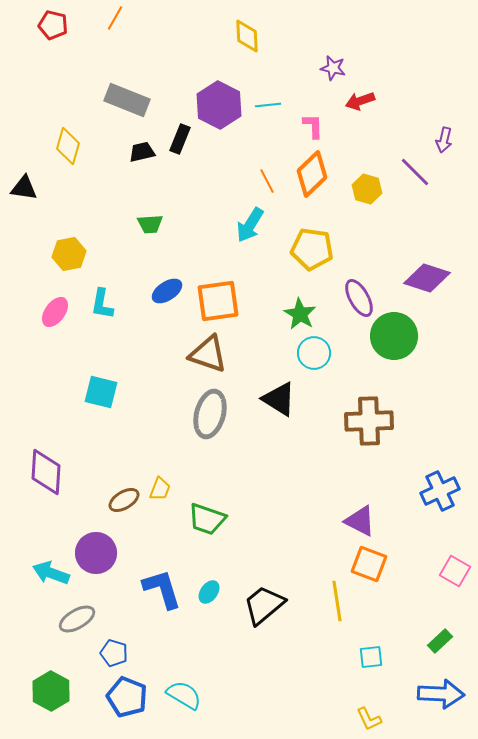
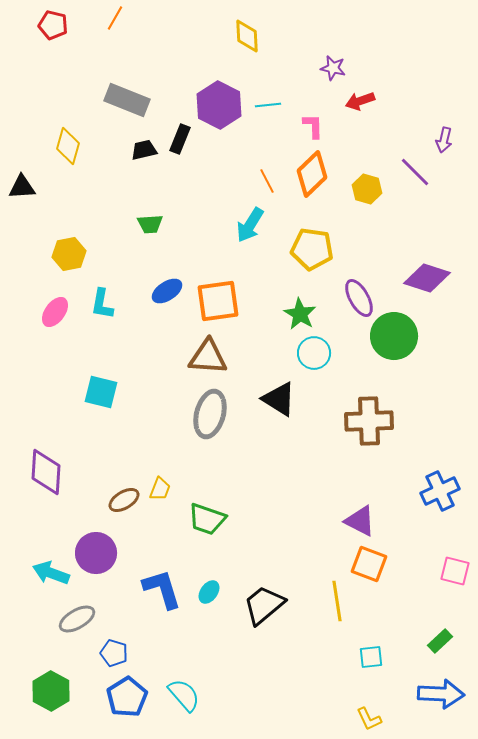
black trapezoid at (142, 152): moved 2 px right, 2 px up
black triangle at (24, 188): moved 2 px left, 1 px up; rotated 12 degrees counterclockwise
brown triangle at (208, 354): moved 3 px down; rotated 15 degrees counterclockwise
pink square at (455, 571): rotated 16 degrees counterclockwise
cyan semicircle at (184, 695): rotated 18 degrees clockwise
blue pentagon at (127, 697): rotated 18 degrees clockwise
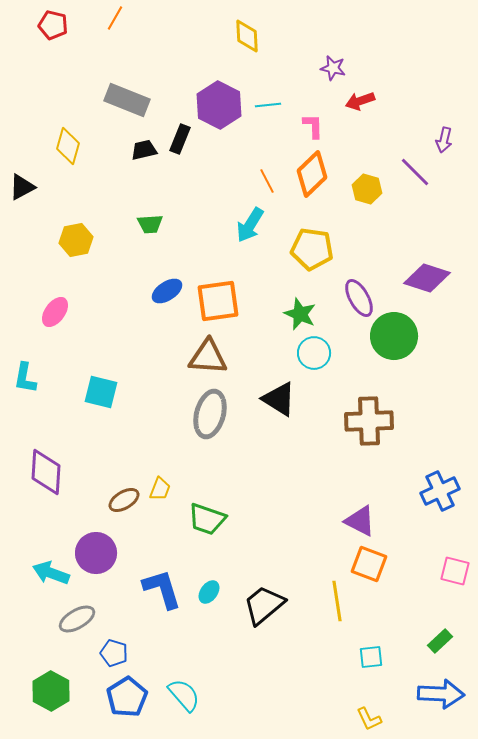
black triangle at (22, 187): rotated 24 degrees counterclockwise
yellow hexagon at (69, 254): moved 7 px right, 14 px up
cyan L-shape at (102, 304): moved 77 px left, 74 px down
green star at (300, 314): rotated 8 degrees counterclockwise
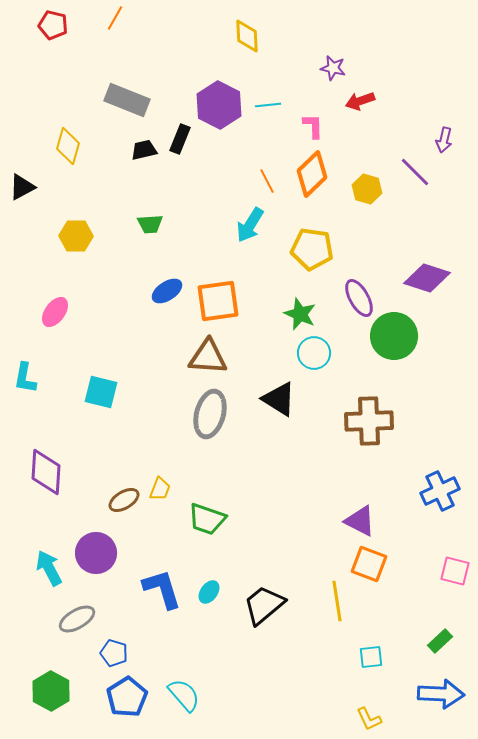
yellow hexagon at (76, 240): moved 4 px up; rotated 12 degrees clockwise
cyan arrow at (51, 573): moved 2 px left, 5 px up; rotated 42 degrees clockwise
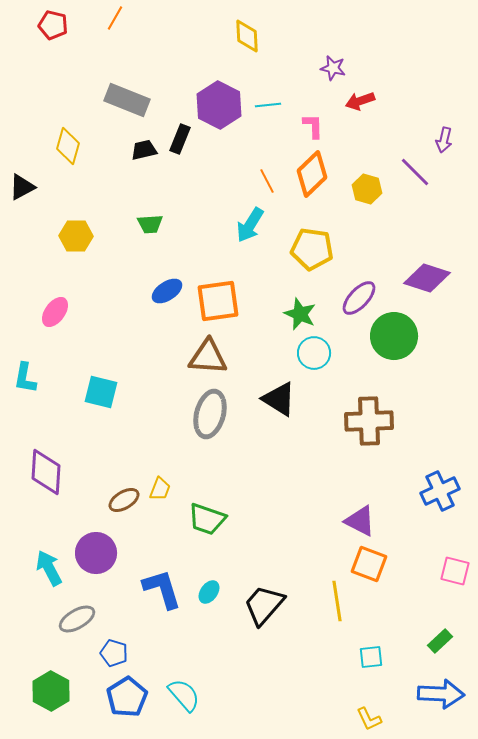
purple ellipse at (359, 298): rotated 72 degrees clockwise
black trapezoid at (264, 605): rotated 9 degrees counterclockwise
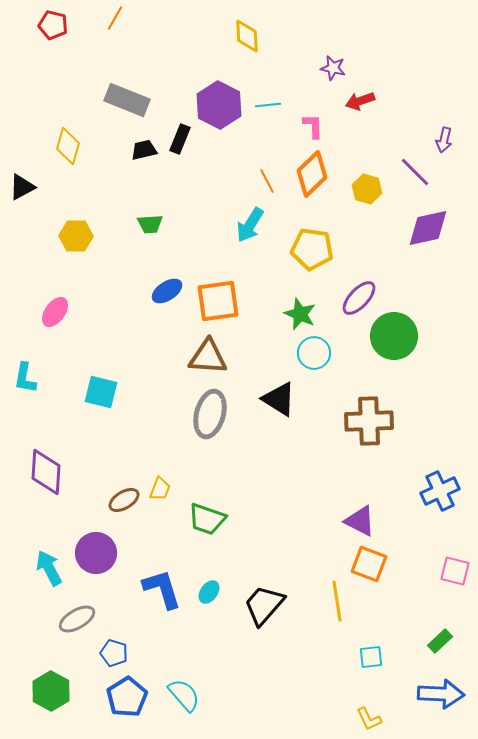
purple diamond at (427, 278): moved 1 px right, 50 px up; rotated 30 degrees counterclockwise
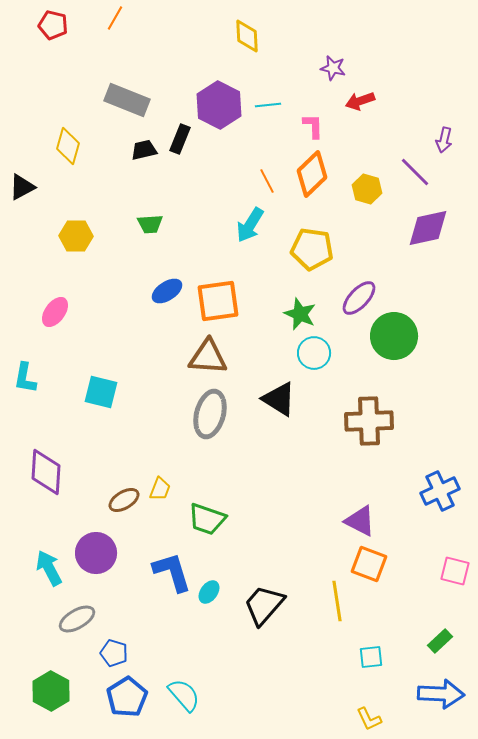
blue L-shape at (162, 589): moved 10 px right, 17 px up
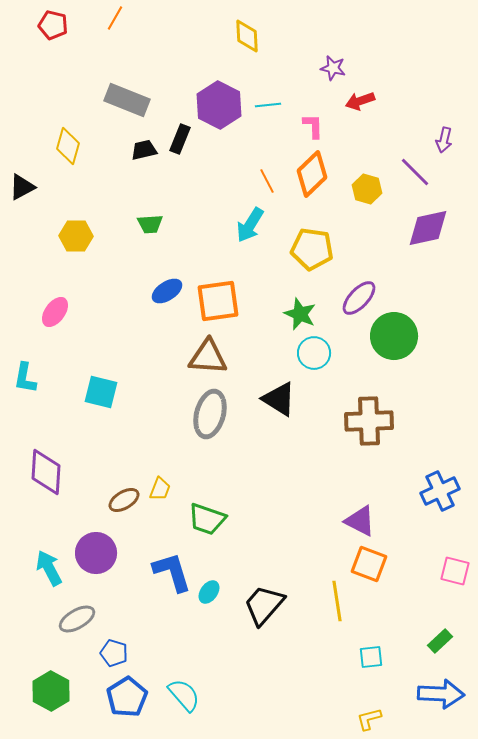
yellow L-shape at (369, 719): rotated 100 degrees clockwise
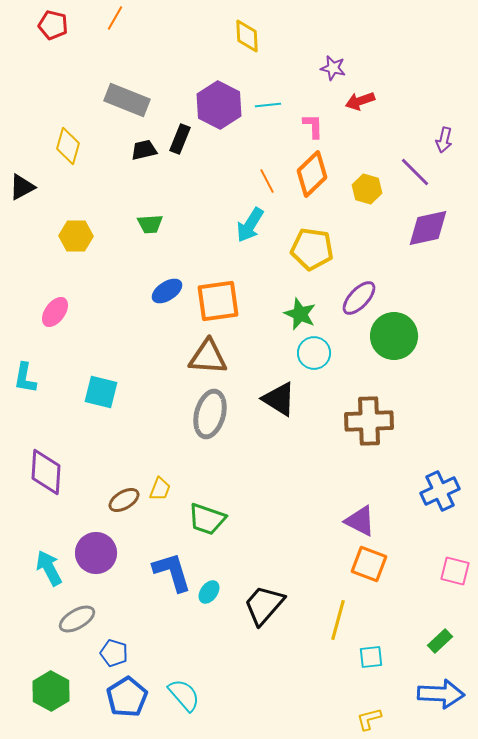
yellow line at (337, 601): moved 1 px right, 19 px down; rotated 24 degrees clockwise
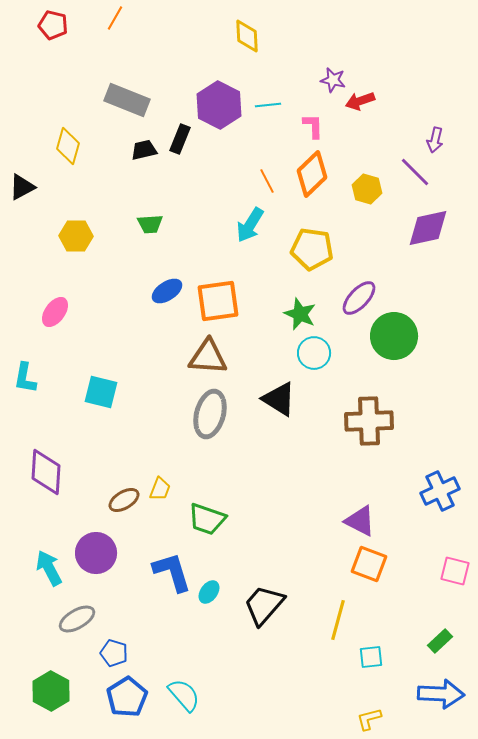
purple star at (333, 68): moved 12 px down
purple arrow at (444, 140): moved 9 px left
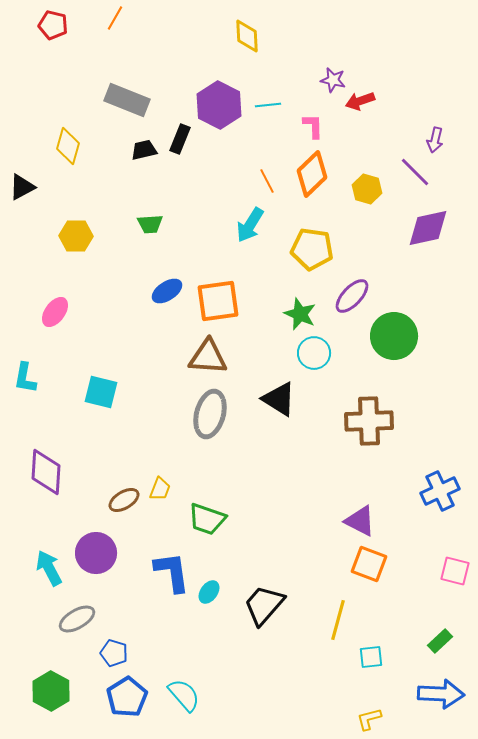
purple ellipse at (359, 298): moved 7 px left, 2 px up
blue L-shape at (172, 572): rotated 9 degrees clockwise
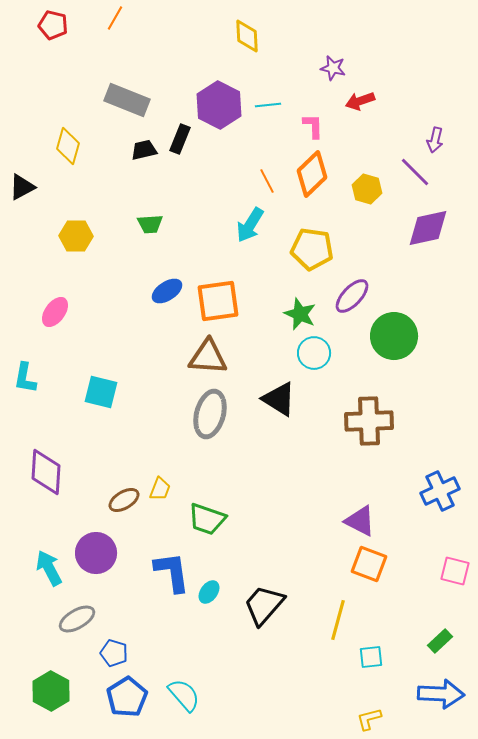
purple star at (333, 80): moved 12 px up
